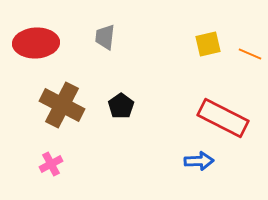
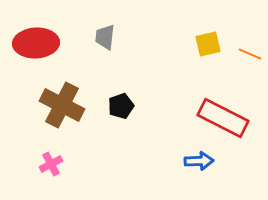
black pentagon: rotated 15 degrees clockwise
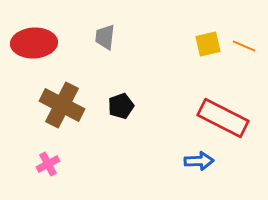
red ellipse: moved 2 px left
orange line: moved 6 px left, 8 px up
pink cross: moved 3 px left
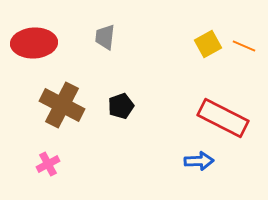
yellow square: rotated 16 degrees counterclockwise
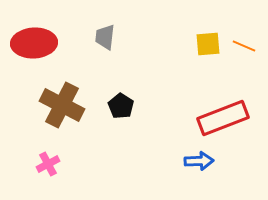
yellow square: rotated 24 degrees clockwise
black pentagon: rotated 20 degrees counterclockwise
red rectangle: rotated 48 degrees counterclockwise
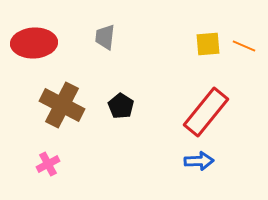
red rectangle: moved 17 px left, 6 px up; rotated 30 degrees counterclockwise
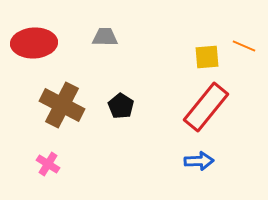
gray trapezoid: rotated 84 degrees clockwise
yellow square: moved 1 px left, 13 px down
red rectangle: moved 5 px up
pink cross: rotated 30 degrees counterclockwise
